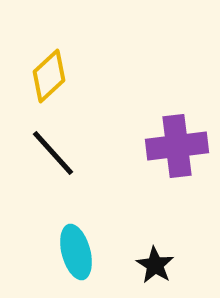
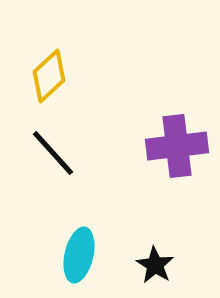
cyan ellipse: moved 3 px right, 3 px down; rotated 28 degrees clockwise
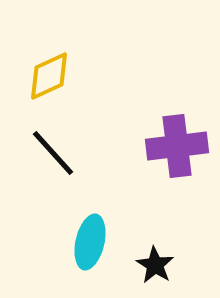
yellow diamond: rotated 18 degrees clockwise
cyan ellipse: moved 11 px right, 13 px up
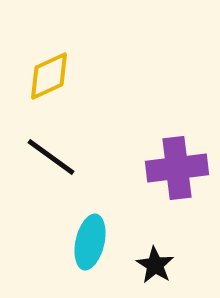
purple cross: moved 22 px down
black line: moved 2 px left, 4 px down; rotated 12 degrees counterclockwise
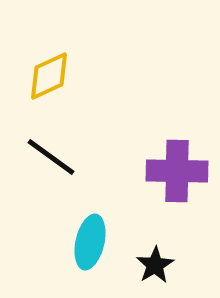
purple cross: moved 3 px down; rotated 8 degrees clockwise
black star: rotated 9 degrees clockwise
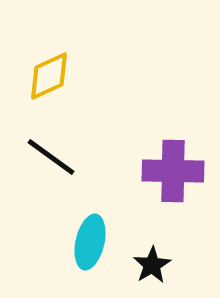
purple cross: moved 4 px left
black star: moved 3 px left
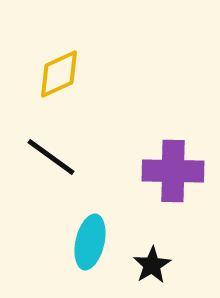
yellow diamond: moved 10 px right, 2 px up
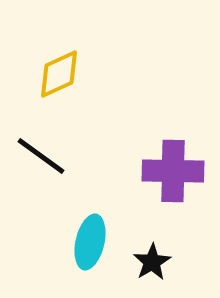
black line: moved 10 px left, 1 px up
black star: moved 3 px up
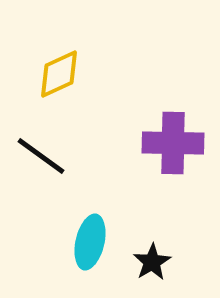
purple cross: moved 28 px up
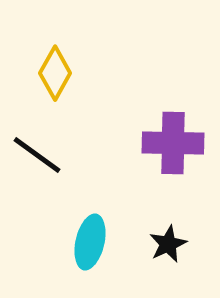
yellow diamond: moved 4 px left, 1 px up; rotated 36 degrees counterclockwise
black line: moved 4 px left, 1 px up
black star: moved 16 px right, 18 px up; rotated 6 degrees clockwise
